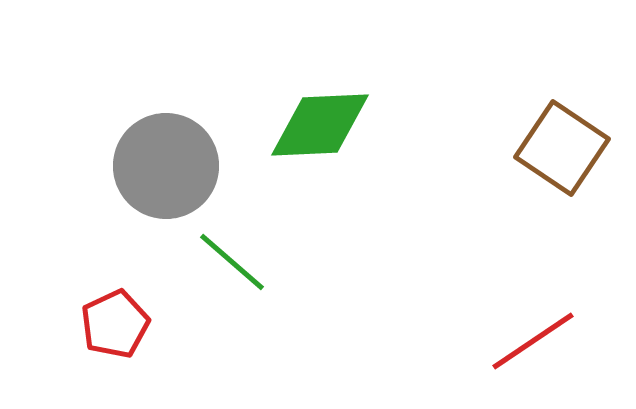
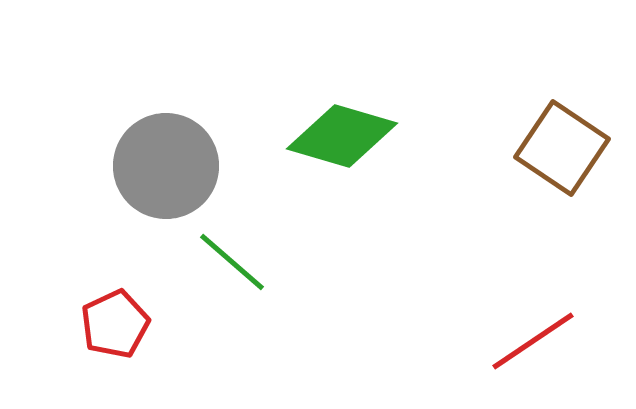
green diamond: moved 22 px right, 11 px down; rotated 19 degrees clockwise
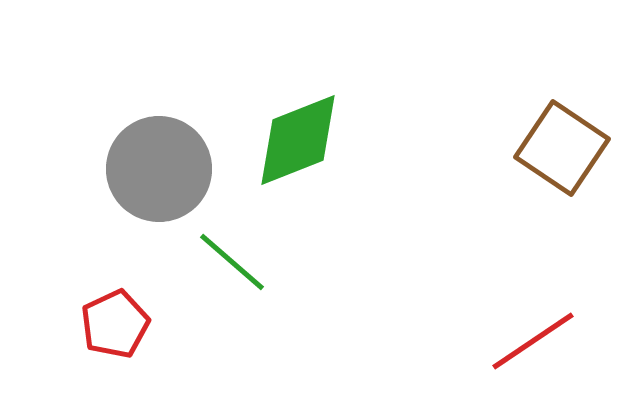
green diamond: moved 44 px left, 4 px down; rotated 38 degrees counterclockwise
gray circle: moved 7 px left, 3 px down
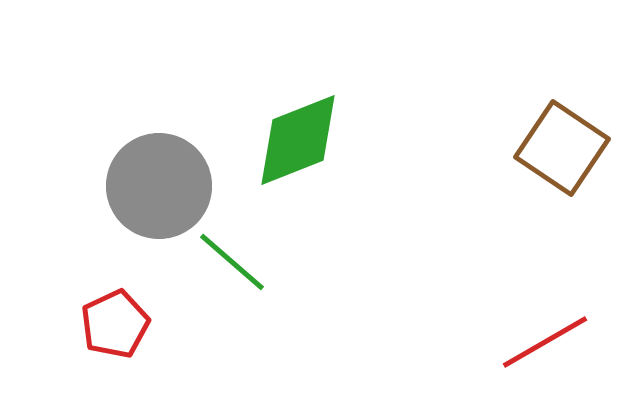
gray circle: moved 17 px down
red line: moved 12 px right, 1 px down; rotated 4 degrees clockwise
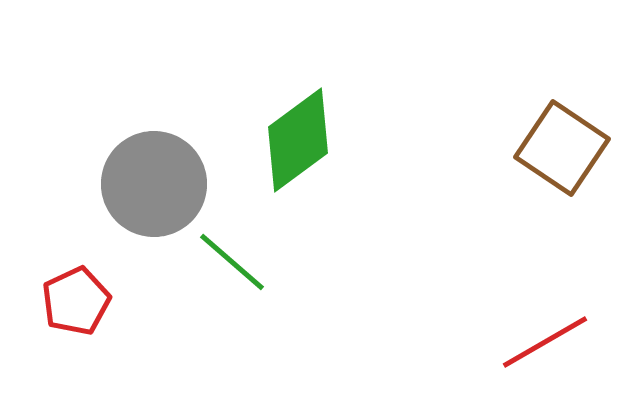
green diamond: rotated 15 degrees counterclockwise
gray circle: moved 5 px left, 2 px up
red pentagon: moved 39 px left, 23 px up
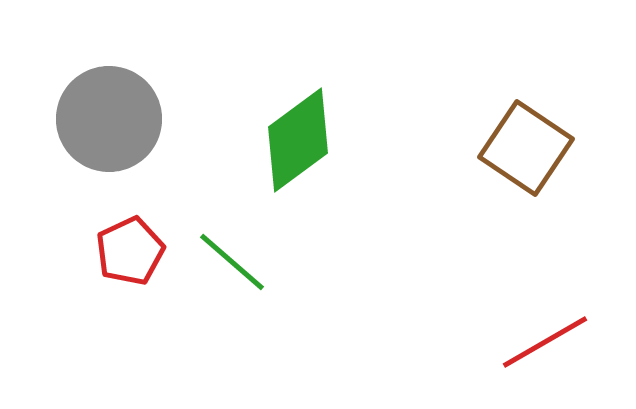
brown square: moved 36 px left
gray circle: moved 45 px left, 65 px up
red pentagon: moved 54 px right, 50 px up
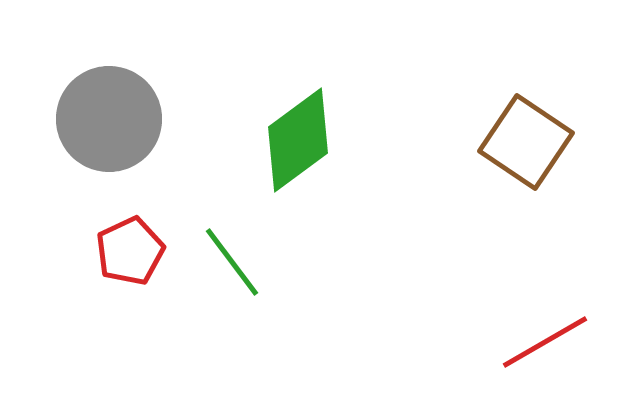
brown square: moved 6 px up
green line: rotated 12 degrees clockwise
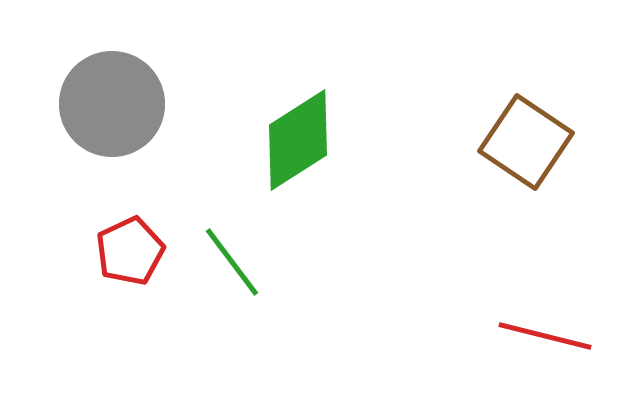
gray circle: moved 3 px right, 15 px up
green diamond: rotated 4 degrees clockwise
red line: moved 6 px up; rotated 44 degrees clockwise
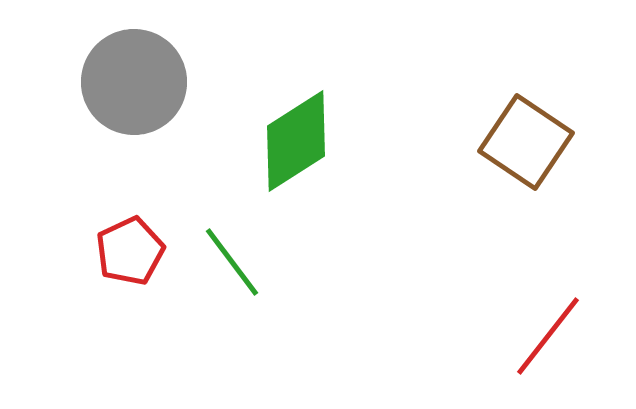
gray circle: moved 22 px right, 22 px up
green diamond: moved 2 px left, 1 px down
red line: moved 3 px right; rotated 66 degrees counterclockwise
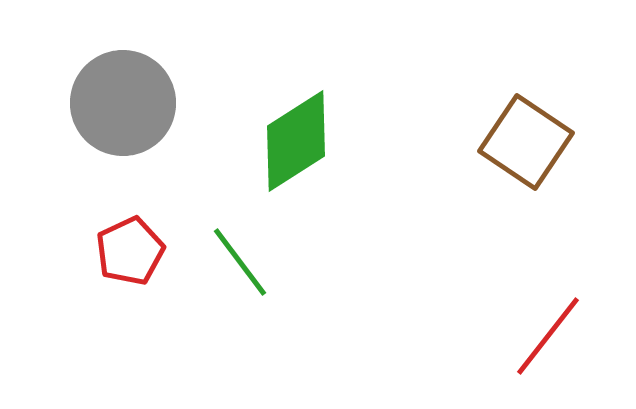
gray circle: moved 11 px left, 21 px down
green line: moved 8 px right
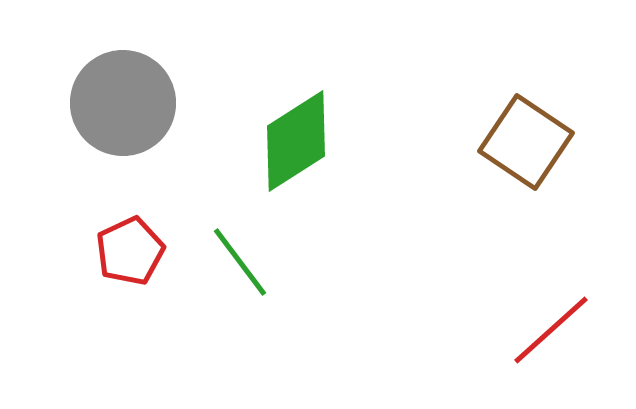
red line: moved 3 px right, 6 px up; rotated 10 degrees clockwise
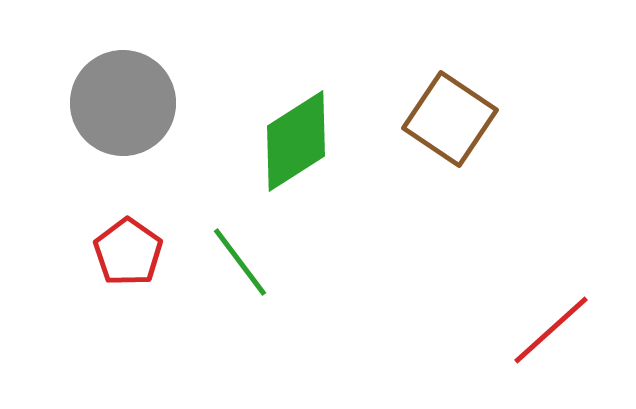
brown square: moved 76 px left, 23 px up
red pentagon: moved 2 px left, 1 px down; rotated 12 degrees counterclockwise
